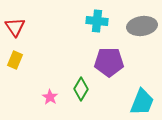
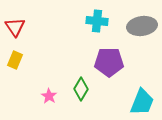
pink star: moved 1 px left, 1 px up
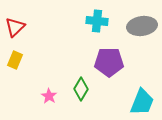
red triangle: rotated 20 degrees clockwise
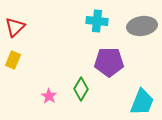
yellow rectangle: moved 2 px left
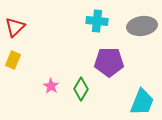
pink star: moved 2 px right, 10 px up
